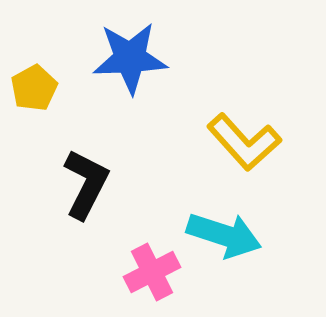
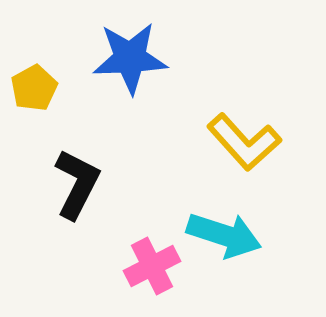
black L-shape: moved 9 px left
pink cross: moved 6 px up
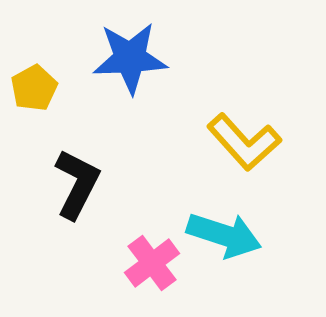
pink cross: moved 3 px up; rotated 10 degrees counterclockwise
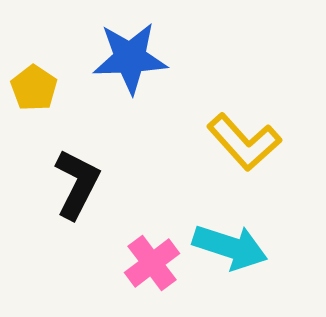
yellow pentagon: rotated 9 degrees counterclockwise
cyan arrow: moved 6 px right, 12 px down
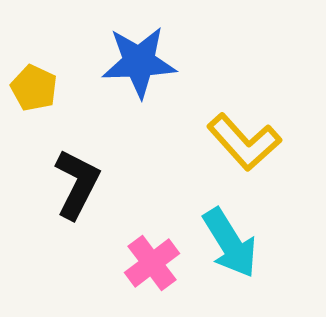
blue star: moved 9 px right, 4 px down
yellow pentagon: rotated 9 degrees counterclockwise
cyan arrow: moved 4 px up; rotated 40 degrees clockwise
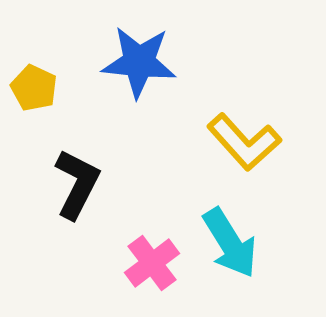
blue star: rotated 8 degrees clockwise
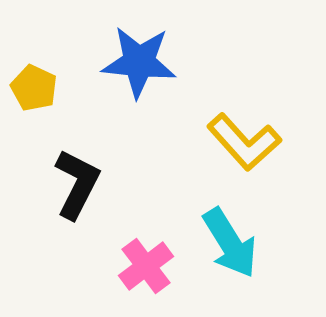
pink cross: moved 6 px left, 3 px down
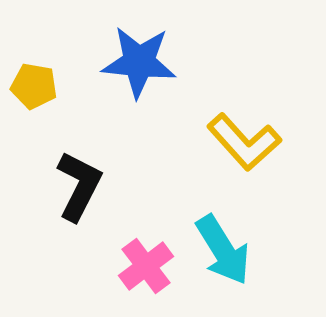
yellow pentagon: moved 2 px up; rotated 15 degrees counterclockwise
black L-shape: moved 2 px right, 2 px down
cyan arrow: moved 7 px left, 7 px down
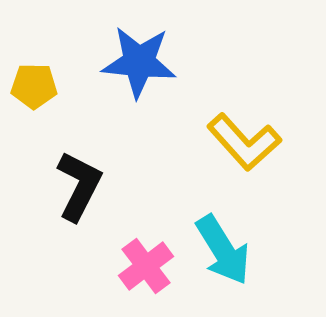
yellow pentagon: rotated 9 degrees counterclockwise
